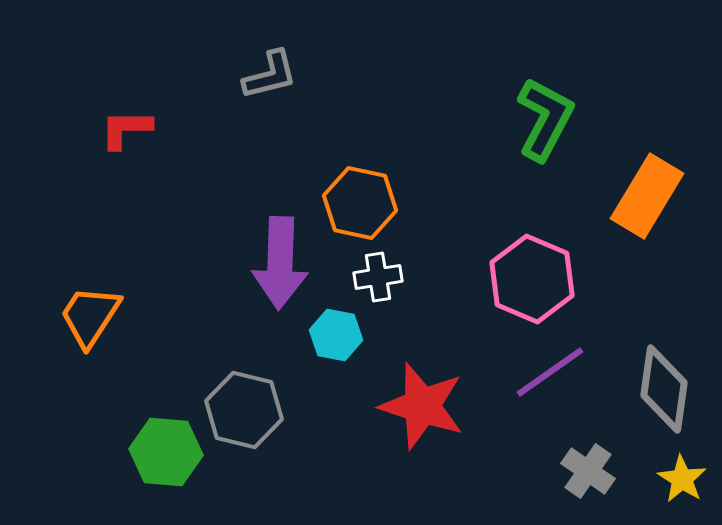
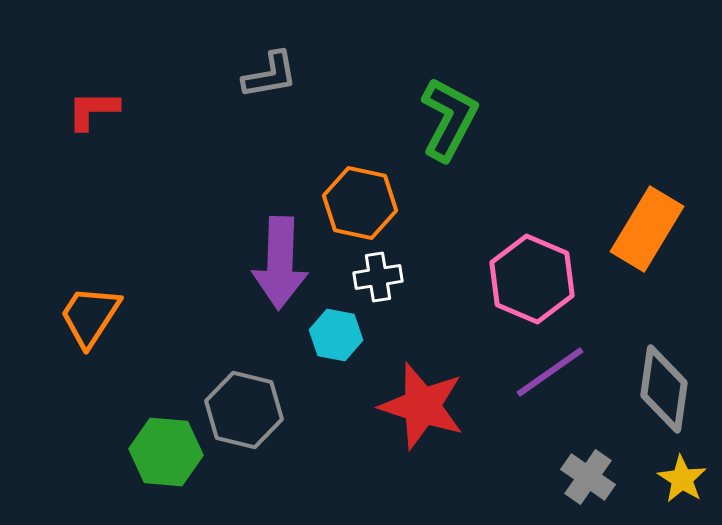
gray L-shape: rotated 4 degrees clockwise
green L-shape: moved 96 px left
red L-shape: moved 33 px left, 19 px up
orange rectangle: moved 33 px down
gray cross: moved 6 px down
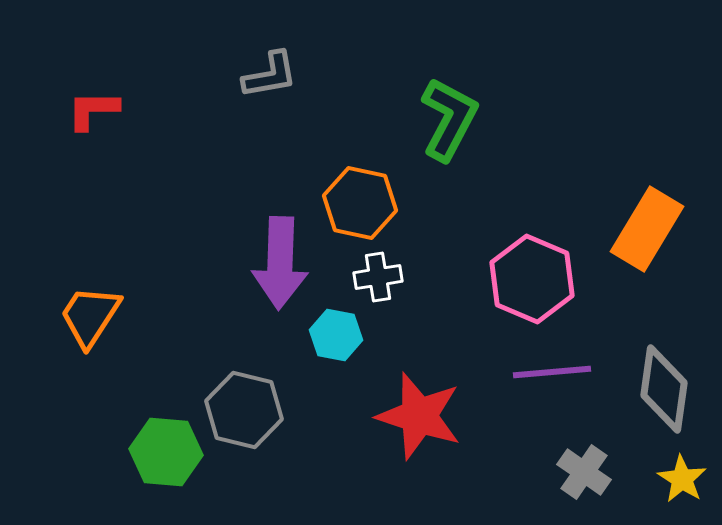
purple line: moved 2 px right; rotated 30 degrees clockwise
red star: moved 3 px left, 10 px down
gray cross: moved 4 px left, 5 px up
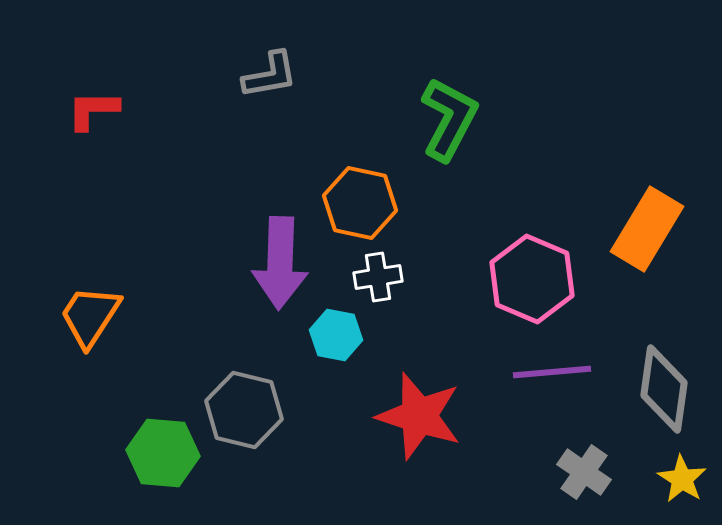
green hexagon: moved 3 px left, 1 px down
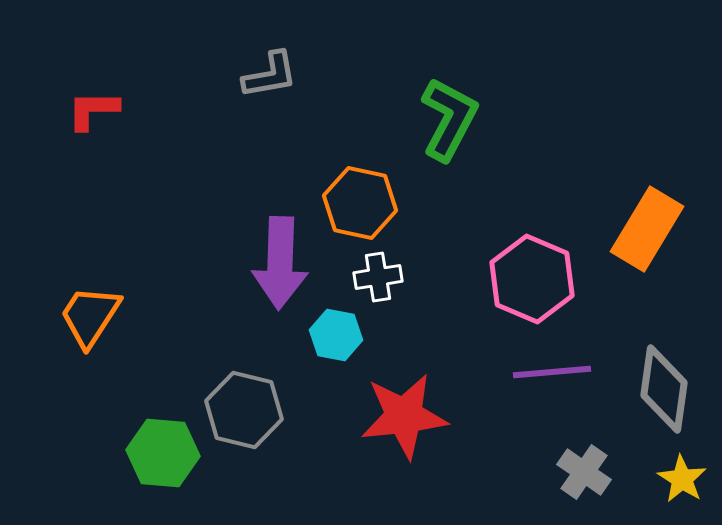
red star: moved 15 px left; rotated 24 degrees counterclockwise
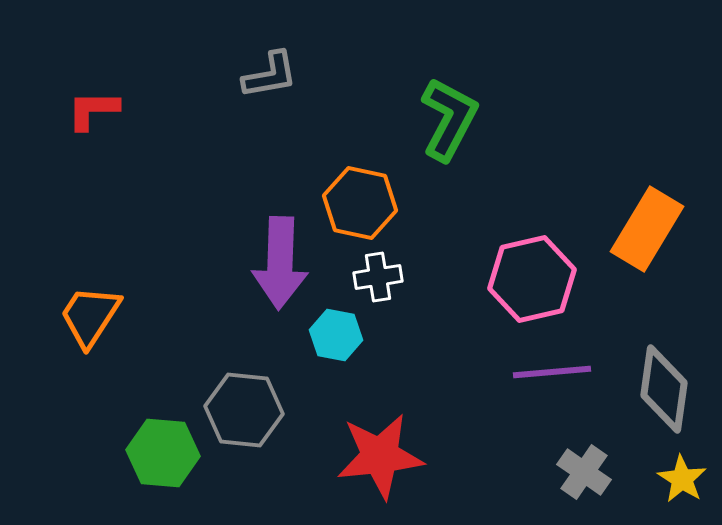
pink hexagon: rotated 24 degrees clockwise
gray hexagon: rotated 8 degrees counterclockwise
red star: moved 24 px left, 40 px down
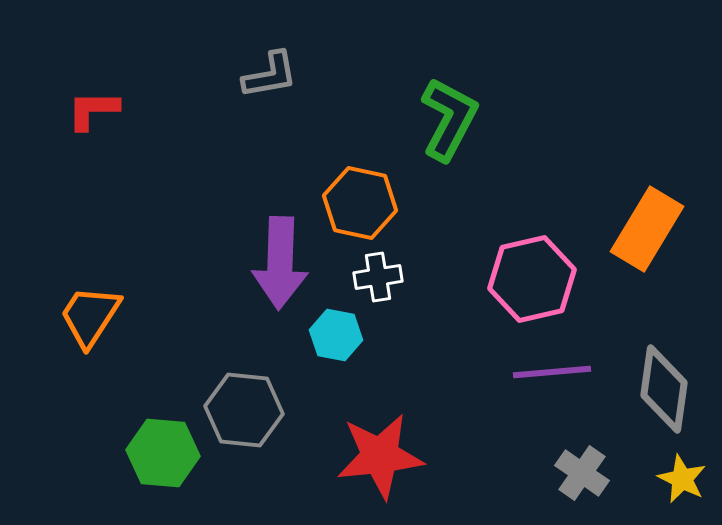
gray cross: moved 2 px left, 1 px down
yellow star: rotated 6 degrees counterclockwise
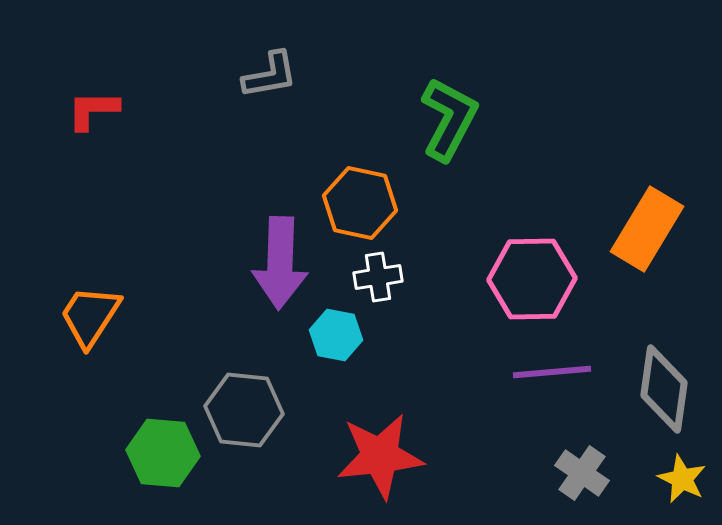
pink hexagon: rotated 12 degrees clockwise
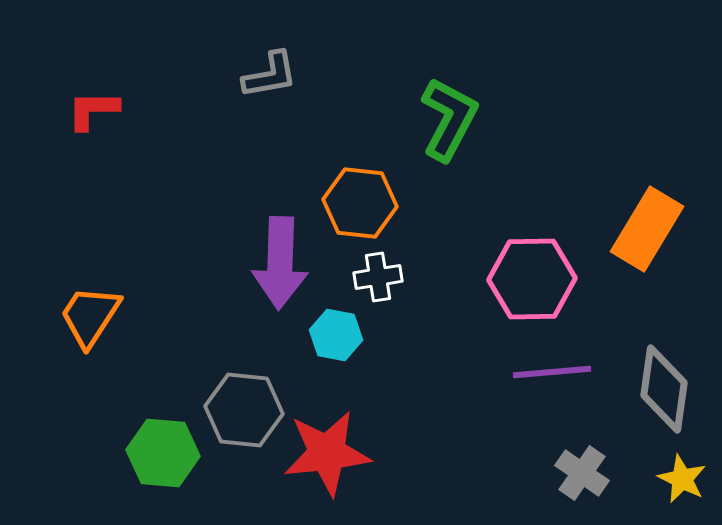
orange hexagon: rotated 6 degrees counterclockwise
red star: moved 53 px left, 3 px up
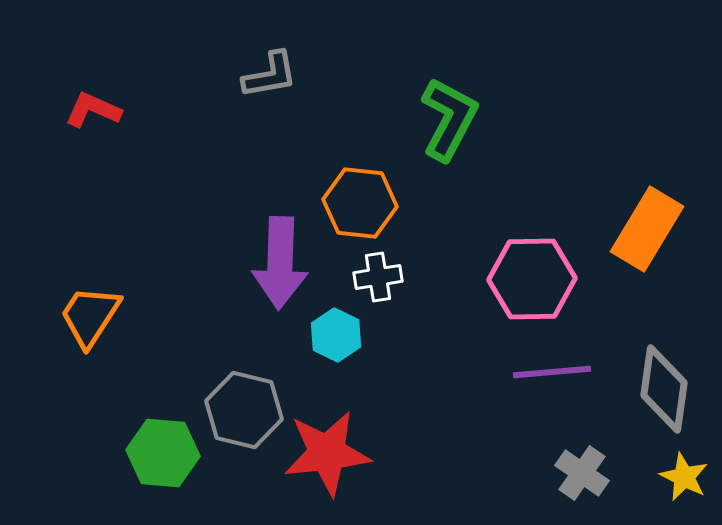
red L-shape: rotated 24 degrees clockwise
cyan hexagon: rotated 15 degrees clockwise
gray hexagon: rotated 8 degrees clockwise
yellow star: moved 2 px right, 2 px up
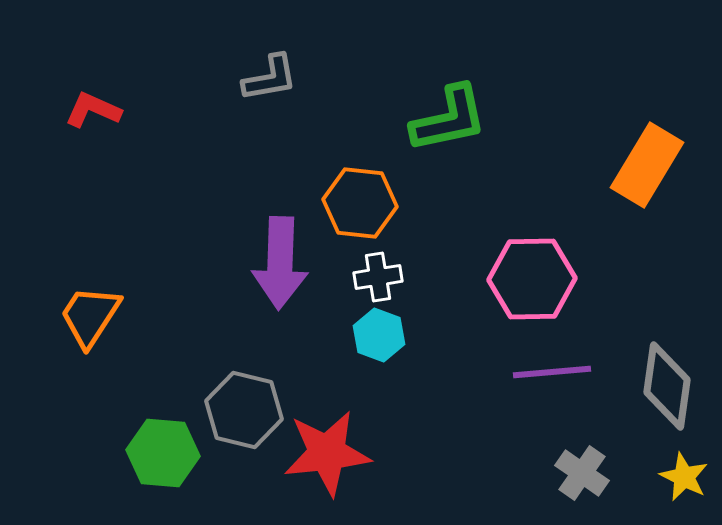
gray L-shape: moved 3 px down
green L-shape: rotated 50 degrees clockwise
orange rectangle: moved 64 px up
cyan hexagon: moved 43 px right; rotated 6 degrees counterclockwise
gray diamond: moved 3 px right, 3 px up
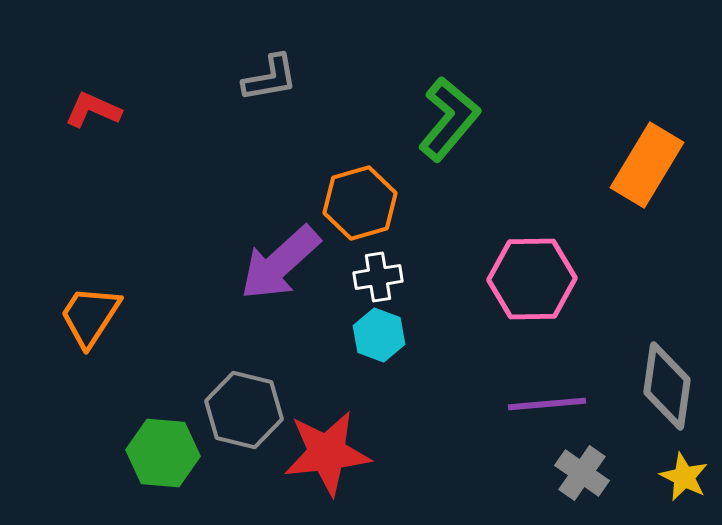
green L-shape: rotated 38 degrees counterclockwise
orange hexagon: rotated 22 degrees counterclockwise
purple arrow: rotated 46 degrees clockwise
purple line: moved 5 px left, 32 px down
